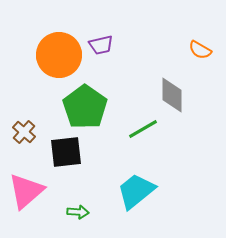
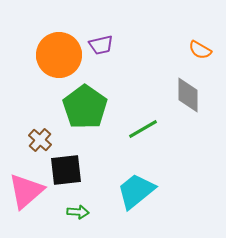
gray diamond: moved 16 px right
brown cross: moved 16 px right, 8 px down
black square: moved 18 px down
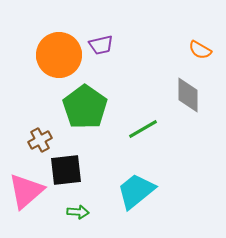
brown cross: rotated 20 degrees clockwise
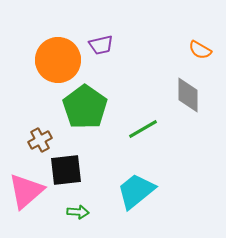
orange circle: moved 1 px left, 5 px down
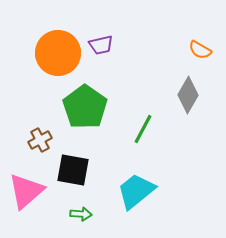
orange circle: moved 7 px up
gray diamond: rotated 30 degrees clockwise
green line: rotated 32 degrees counterclockwise
black square: moved 7 px right; rotated 16 degrees clockwise
green arrow: moved 3 px right, 2 px down
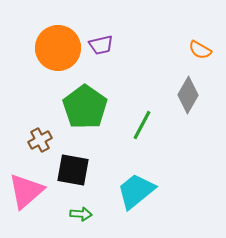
orange circle: moved 5 px up
green line: moved 1 px left, 4 px up
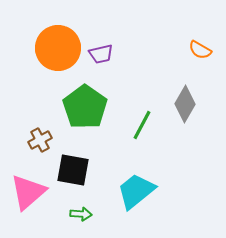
purple trapezoid: moved 9 px down
gray diamond: moved 3 px left, 9 px down
pink triangle: moved 2 px right, 1 px down
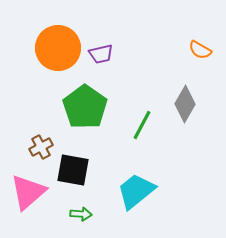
brown cross: moved 1 px right, 7 px down
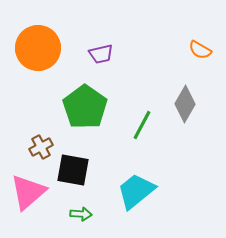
orange circle: moved 20 px left
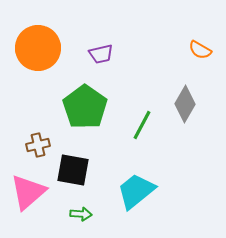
brown cross: moved 3 px left, 2 px up; rotated 15 degrees clockwise
